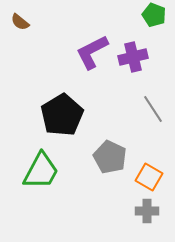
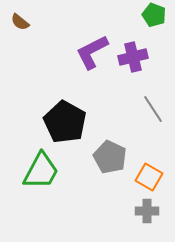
black pentagon: moved 3 px right, 7 px down; rotated 12 degrees counterclockwise
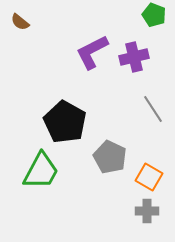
purple cross: moved 1 px right
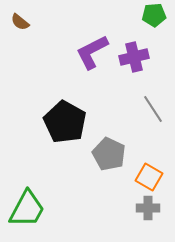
green pentagon: rotated 25 degrees counterclockwise
gray pentagon: moved 1 px left, 3 px up
green trapezoid: moved 14 px left, 38 px down
gray cross: moved 1 px right, 3 px up
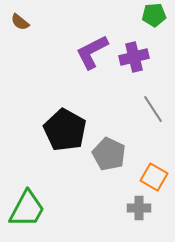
black pentagon: moved 8 px down
orange square: moved 5 px right
gray cross: moved 9 px left
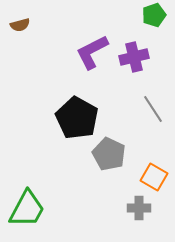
green pentagon: rotated 15 degrees counterclockwise
brown semicircle: moved 3 px down; rotated 54 degrees counterclockwise
black pentagon: moved 12 px right, 12 px up
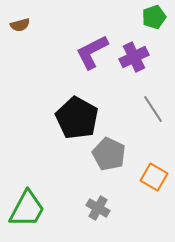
green pentagon: moved 2 px down
purple cross: rotated 12 degrees counterclockwise
gray cross: moved 41 px left; rotated 30 degrees clockwise
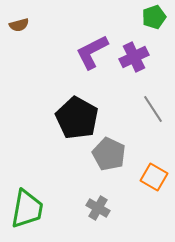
brown semicircle: moved 1 px left
green trapezoid: rotated 18 degrees counterclockwise
